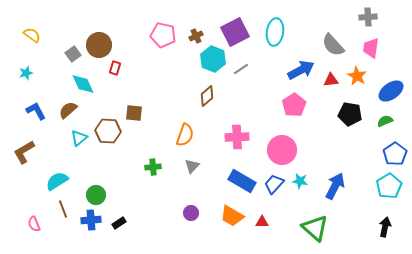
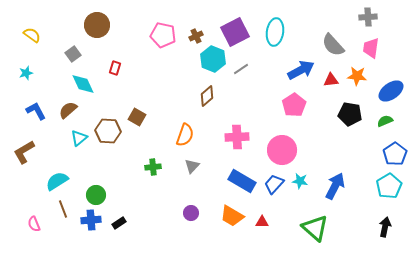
brown circle at (99, 45): moved 2 px left, 20 px up
orange star at (357, 76): rotated 24 degrees counterclockwise
brown square at (134, 113): moved 3 px right, 4 px down; rotated 24 degrees clockwise
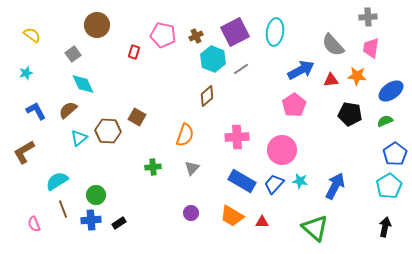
red rectangle at (115, 68): moved 19 px right, 16 px up
gray triangle at (192, 166): moved 2 px down
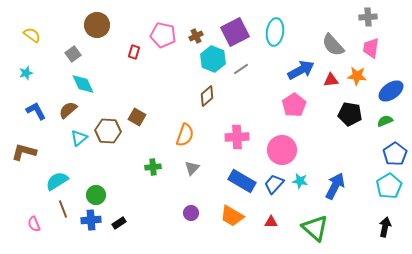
brown L-shape at (24, 152): rotated 45 degrees clockwise
red triangle at (262, 222): moved 9 px right
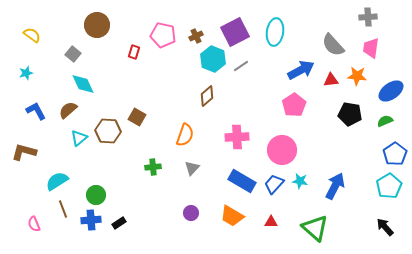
gray square at (73, 54): rotated 14 degrees counterclockwise
gray line at (241, 69): moved 3 px up
black arrow at (385, 227): rotated 54 degrees counterclockwise
